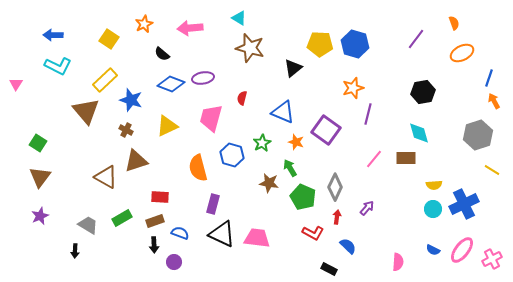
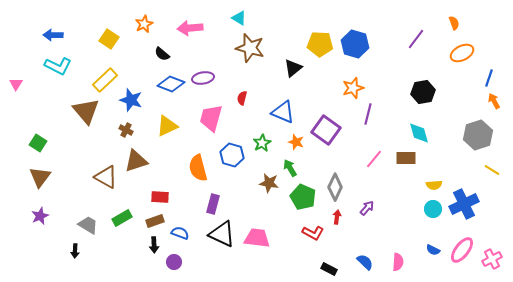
blue semicircle at (348, 246): moved 17 px right, 16 px down
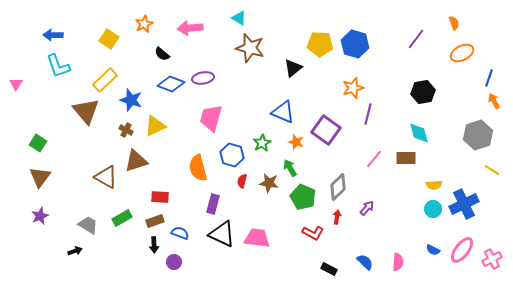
cyan L-shape at (58, 66): rotated 44 degrees clockwise
red semicircle at (242, 98): moved 83 px down
yellow triangle at (167, 126): moved 12 px left
gray diamond at (335, 187): moved 3 px right; rotated 20 degrees clockwise
black arrow at (75, 251): rotated 112 degrees counterclockwise
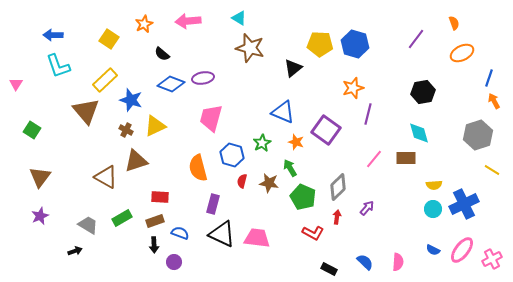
pink arrow at (190, 28): moved 2 px left, 7 px up
green square at (38, 143): moved 6 px left, 13 px up
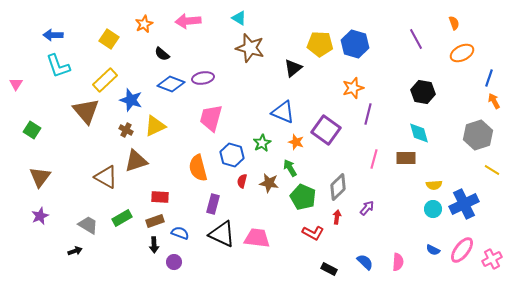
purple line at (416, 39): rotated 65 degrees counterclockwise
black hexagon at (423, 92): rotated 20 degrees clockwise
pink line at (374, 159): rotated 24 degrees counterclockwise
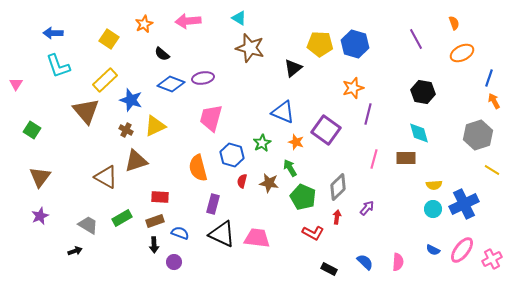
blue arrow at (53, 35): moved 2 px up
